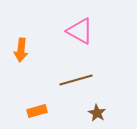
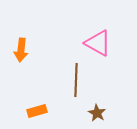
pink triangle: moved 18 px right, 12 px down
brown line: rotated 72 degrees counterclockwise
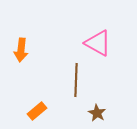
orange rectangle: rotated 24 degrees counterclockwise
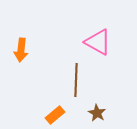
pink triangle: moved 1 px up
orange rectangle: moved 18 px right, 4 px down
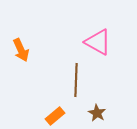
orange arrow: rotated 30 degrees counterclockwise
orange rectangle: moved 1 px down
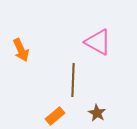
brown line: moved 3 px left
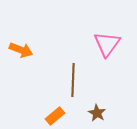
pink triangle: moved 9 px right, 2 px down; rotated 36 degrees clockwise
orange arrow: rotated 45 degrees counterclockwise
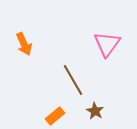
orange arrow: moved 3 px right, 6 px up; rotated 45 degrees clockwise
brown line: rotated 32 degrees counterclockwise
brown star: moved 2 px left, 2 px up
